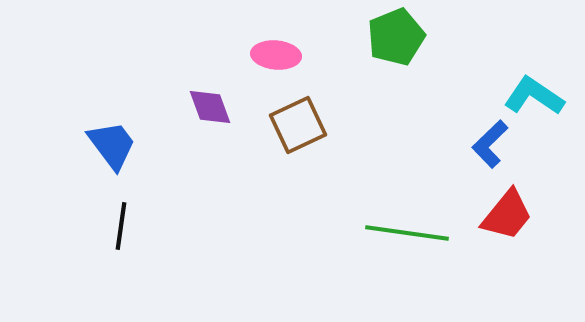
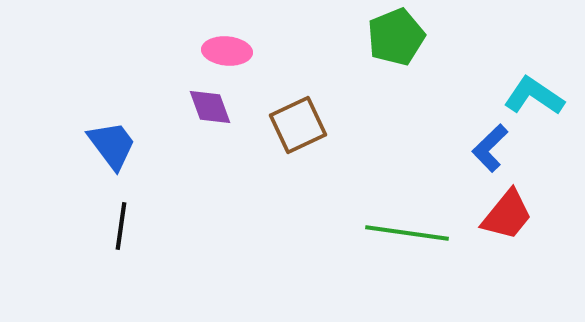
pink ellipse: moved 49 px left, 4 px up
blue L-shape: moved 4 px down
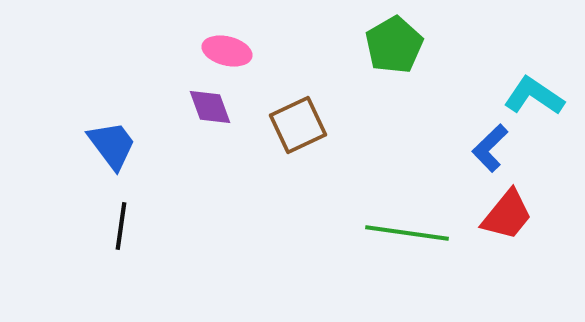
green pentagon: moved 2 px left, 8 px down; rotated 8 degrees counterclockwise
pink ellipse: rotated 9 degrees clockwise
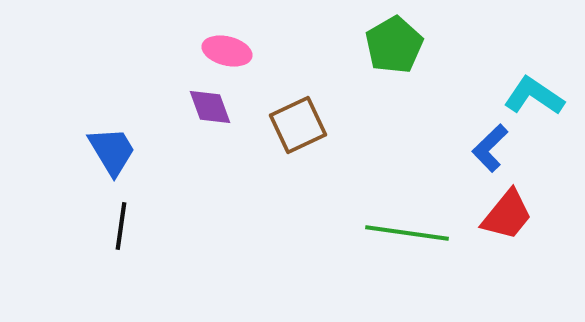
blue trapezoid: moved 6 px down; rotated 6 degrees clockwise
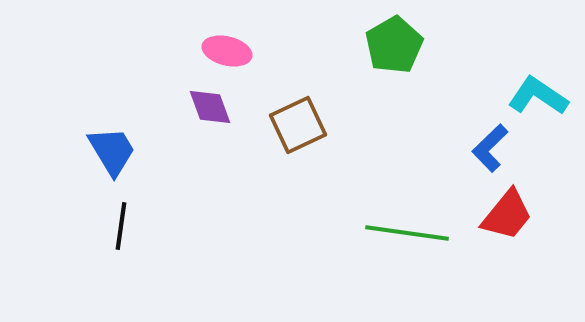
cyan L-shape: moved 4 px right
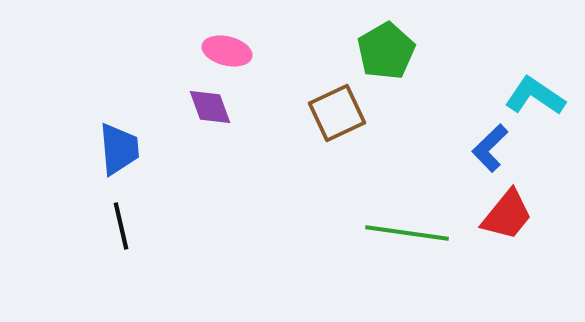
green pentagon: moved 8 px left, 6 px down
cyan L-shape: moved 3 px left
brown square: moved 39 px right, 12 px up
blue trapezoid: moved 7 px right, 2 px up; rotated 26 degrees clockwise
black line: rotated 21 degrees counterclockwise
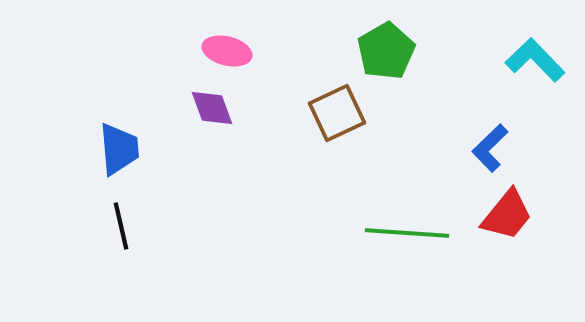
cyan L-shape: moved 36 px up; rotated 12 degrees clockwise
purple diamond: moved 2 px right, 1 px down
green line: rotated 4 degrees counterclockwise
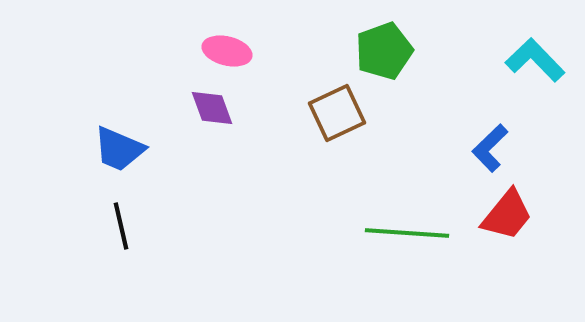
green pentagon: moved 2 px left; rotated 10 degrees clockwise
blue trapezoid: rotated 118 degrees clockwise
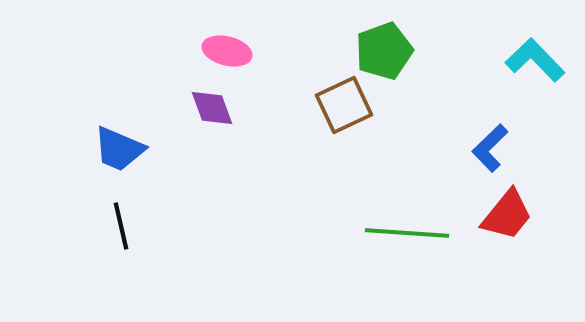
brown square: moved 7 px right, 8 px up
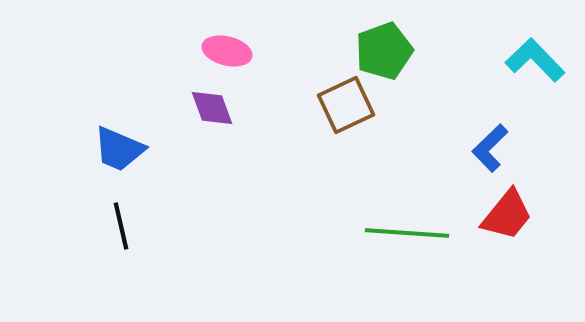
brown square: moved 2 px right
